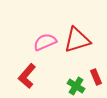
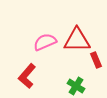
red triangle: rotated 16 degrees clockwise
red rectangle: moved 17 px up
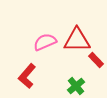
red rectangle: rotated 21 degrees counterclockwise
green cross: rotated 18 degrees clockwise
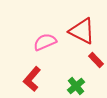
red triangle: moved 5 px right, 9 px up; rotated 28 degrees clockwise
red L-shape: moved 5 px right, 3 px down
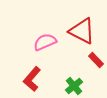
green cross: moved 2 px left
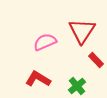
red triangle: rotated 36 degrees clockwise
red L-shape: moved 6 px right; rotated 80 degrees clockwise
green cross: moved 3 px right
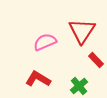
green cross: moved 2 px right
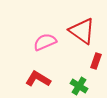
red triangle: rotated 28 degrees counterclockwise
red rectangle: moved 1 px down; rotated 63 degrees clockwise
green cross: rotated 18 degrees counterclockwise
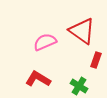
red rectangle: moved 1 px up
